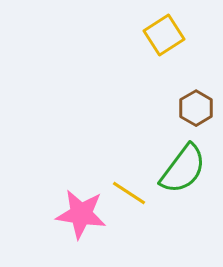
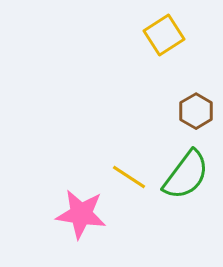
brown hexagon: moved 3 px down
green semicircle: moved 3 px right, 6 px down
yellow line: moved 16 px up
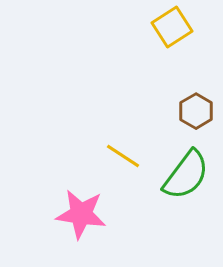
yellow square: moved 8 px right, 8 px up
yellow line: moved 6 px left, 21 px up
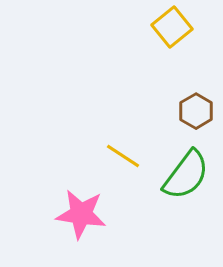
yellow square: rotated 6 degrees counterclockwise
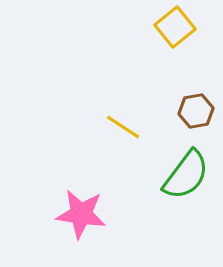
yellow square: moved 3 px right
brown hexagon: rotated 20 degrees clockwise
yellow line: moved 29 px up
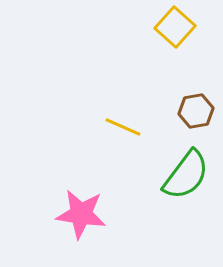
yellow square: rotated 9 degrees counterclockwise
yellow line: rotated 9 degrees counterclockwise
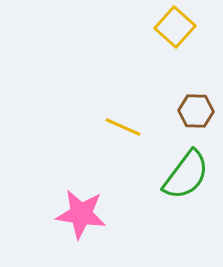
brown hexagon: rotated 12 degrees clockwise
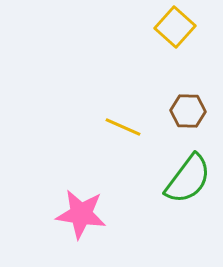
brown hexagon: moved 8 px left
green semicircle: moved 2 px right, 4 px down
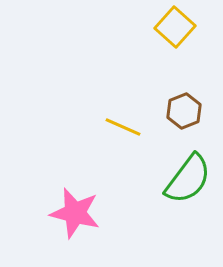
brown hexagon: moved 4 px left; rotated 24 degrees counterclockwise
pink star: moved 6 px left, 1 px up; rotated 6 degrees clockwise
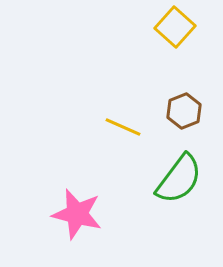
green semicircle: moved 9 px left
pink star: moved 2 px right, 1 px down
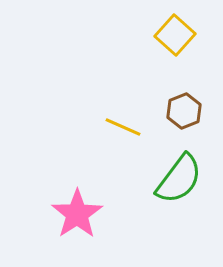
yellow square: moved 8 px down
pink star: rotated 24 degrees clockwise
